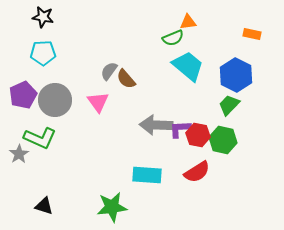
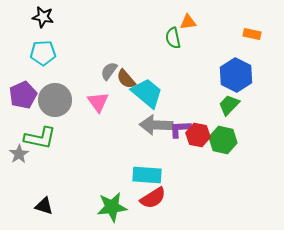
green semicircle: rotated 100 degrees clockwise
cyan trapezoid: moved 41 px left, 27 px down
green L-shape: rotated 12 degrees counterclockwise
red semicircle: moved 44 px left, 26 px down
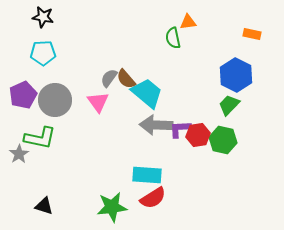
gray semicircle: moved 7 px down
red hexagon: rotated 20 degrees counterclockwise
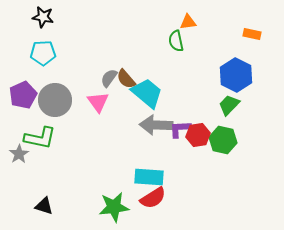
green semicircle: moved 3 px right, 3 px down
cyan rectangle: moved 2 px right, 2 px down
green star: moved 2 px right
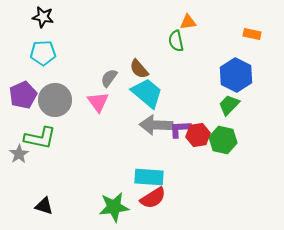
brown semicircle: moved 13 px right, 10 px up
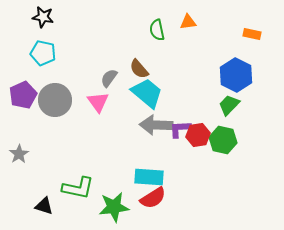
green semicircle: moved 19 px left, 11 px up
cyan pentagon: rotated 15 degrees clockwise
green L-shape: moved 38 px right, 50 px down
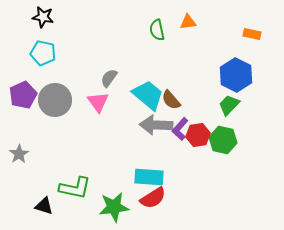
brown semicircle: moved 32 px right, 31 px down
cyan trapezoid: moved 1 px right, 2 px down
purple L-shape: rotated 45 degrees counterclockwise
green L-shape: moved 3 px left
